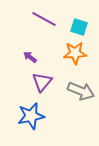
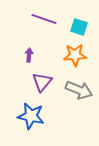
purple line: rotated 10 degrees counterclockwise
orange star: moved 2 px down
purple arrow: moved 1 px left, 2 px up; rotated 56 degrees clockwise
gray arrow: moved 2 px left, 1 px up
blue star: rotated 24 degrees clockwise
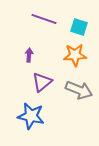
purple triangle: rotated 10 degrees clockwise
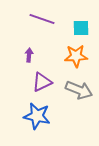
purple line: moved 2 px left
cyan square: moved 2 px right, 1 px down; rotated 18 degrees counterclockwise
orange star: moved 1 px right, 1 px down
purple triangle: rotated 15 degrees clockwise
blue star: moved 6 px right
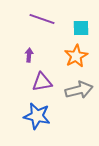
orange star: rotated 25 degrees counterclockwise
purple triangle: rotated 15 degrees clockwise
gray arrow: rotated 36 degrees counterclockwise
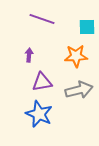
cyan square: moved 6 px right, 1 px up
orange star: rotated 25 degrees clockwise
blue star: moved 2 px right, 2 px up; rotated 12 degrees clockwise
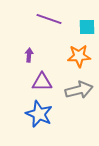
purple line: moved 7 px right
orange star: moved 3 px right
purple triangle: rotated 10 degrees clockwise
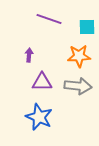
gray arrow: moved 1 px left, 4 px up; rotated 20 degrees clockwise
blue star: moved 3 px down
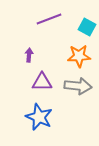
purple line: rotated 40 degrees counterclockwise
cyan square: rotated 30 degrees clockwise
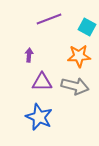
gray arrow: moved 3 px left; rotated 8 degrees clockwise
